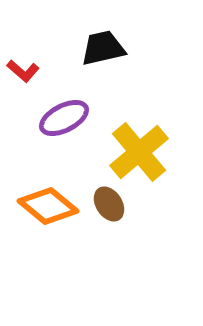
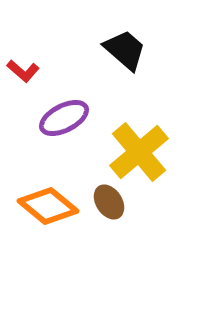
black trapezoid: moved 22 px right, 2 px down; rotated 54 degrees clockwise
brown ellipse: moved 2 px up
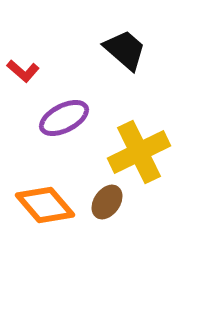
yellow cross: rotated 14 degrees clockwise
brown ellipse: moved 2 px left; rotated 68 degrees clockwise
orange diamond: moved 3 px left, 1 px up; rotated 10 degrees clockwise
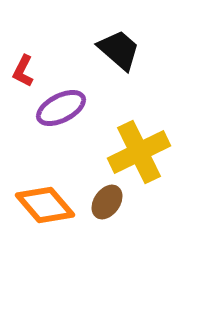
black trapezoid: moved 6 px left
red L-shape: rotated 76 degrees clockwise
purple ellipse: moved 3 px left, 10 px up
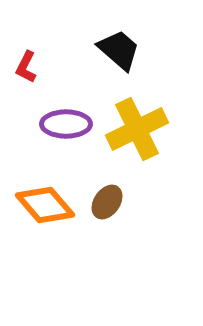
red L-shape: moved 3 px right, 4 px up
purple ellipse: moved 5 px right, 16 px down; rotated 27 degrees clockwise
yellow cross: moved 2 px left, 23 px up
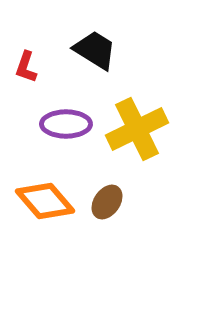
black trapezoid: moved 24 px left; rotated 9 degrees counterclockwise
red L-shape: rotated 8 degrees counterclockwise
orange diamond: moved 4 px up
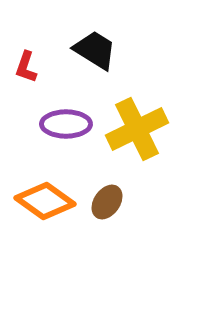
orange diamond: rotated 14 degrees counterclockwise
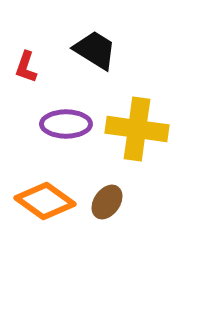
yellow cross: rotated 34 degrees clockwise
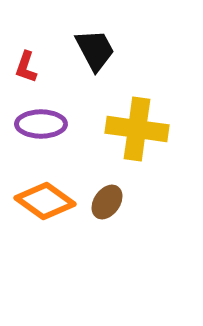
black trapezoid: rotated 30 degrees clockwise
purple ellipse: moved 25 px left
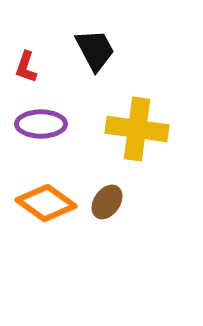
orange diamond: moved 1 px right, 2 px down
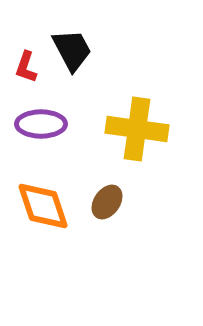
black trapezoid: moved 23 px left
orange diamond: moved 3 px left, 3 px down; rotated 36 degrees clockwise
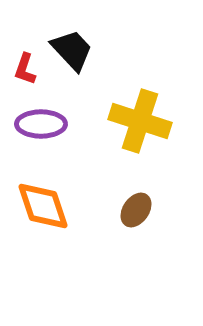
black trapezoid: rotated 15 degrees counterclockwise
red L-shape: moved 1 px left, 2 px down
yellow cross: moved 3 px right, 8 px up; rotated 10 degrees clockwise
brown ellipse: moved 29 px right, 8 px down
